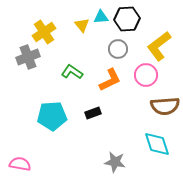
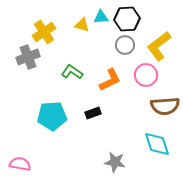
yellow triangle: rotated 35 degrees counterclockwise
gray circle: moved 7 px right, 4 px up
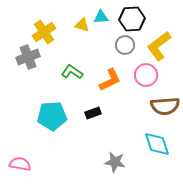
black hexagon: moved 5 px right
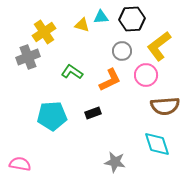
gray circle: moved 3 px left, 6 px down
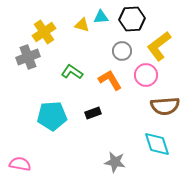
orange L-shape: rotated 95 degrees counterclockwise
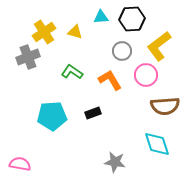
yellow triangle: moved 7 px left, 7 px down
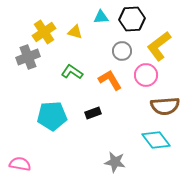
cyan diamond: moved 1 px left, 4 px up; rotated 20 degrees counterclockwise
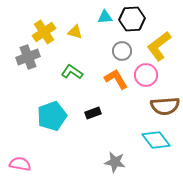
cyan triangle: moved 4 px right
orange L-shape: moved 6 px right, 1 px up
cyan pentagon: rotated 16 degrees counterclockwise
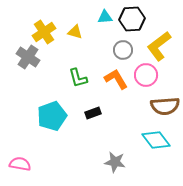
gray circle: moved 1 px right, 1 px up
gray cross: rotated 35 degrees counterclockwise
green L-shape: moved 6 px right, 6 px down; rotated 140 degrees counterclockwise
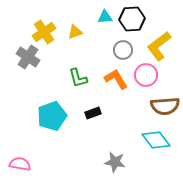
yellow triangle: rotated 35 degrees counterclockwise
